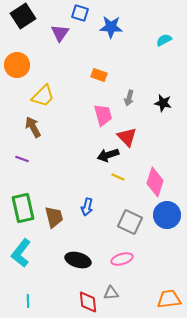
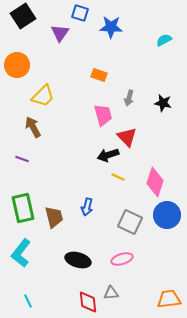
cyan line: rotated 24 degrees counterclockwise
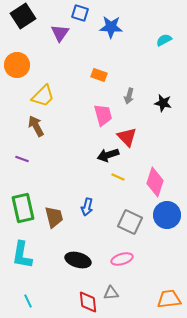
gray arrow: moved 2 px up
brown arrow: moved 3 px right, 1 px up
cyan L-shape: moved 1 px right, 2 px down; rotated 28 degrees counterclockwise
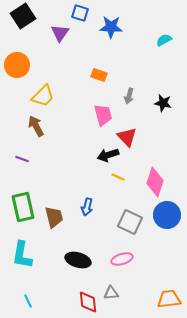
green rectangle: moved 1 px up
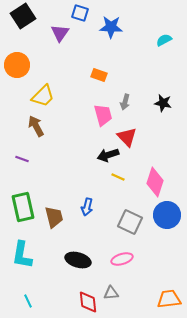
gray arrow: moved 4 px left, 6 px down
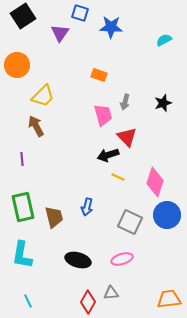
black star: rotated 30 degrees counterclockwise
purple line: rotated 64 degrees clockwise
red diamond: rotated 35 degrees clockwise
